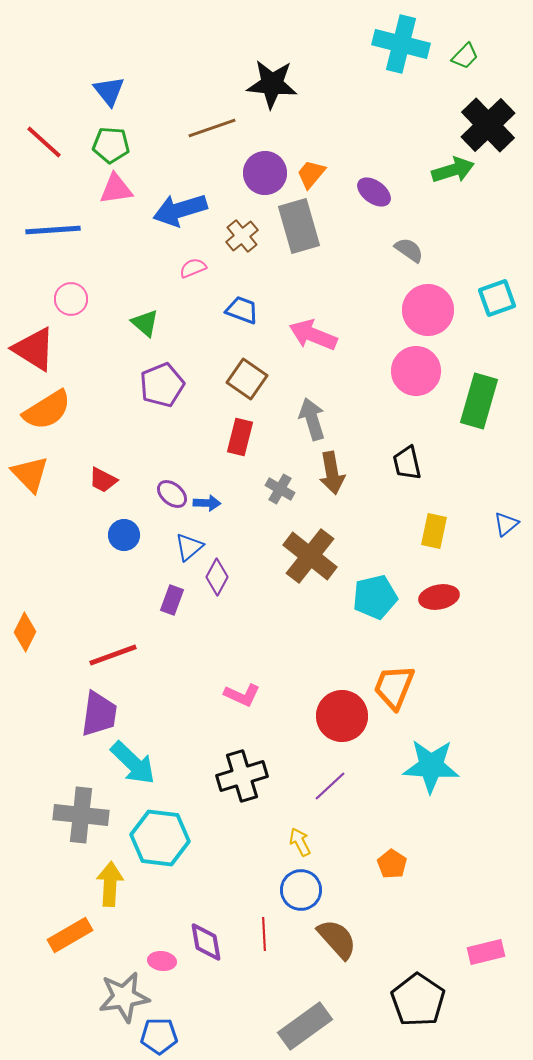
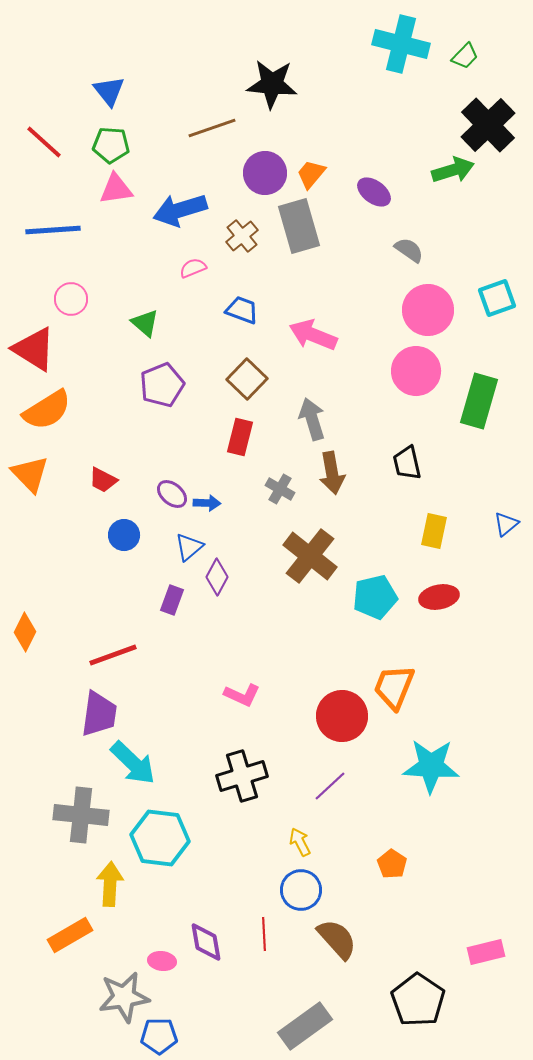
brown square at (247, 379): rotated 9 degrees clockwise
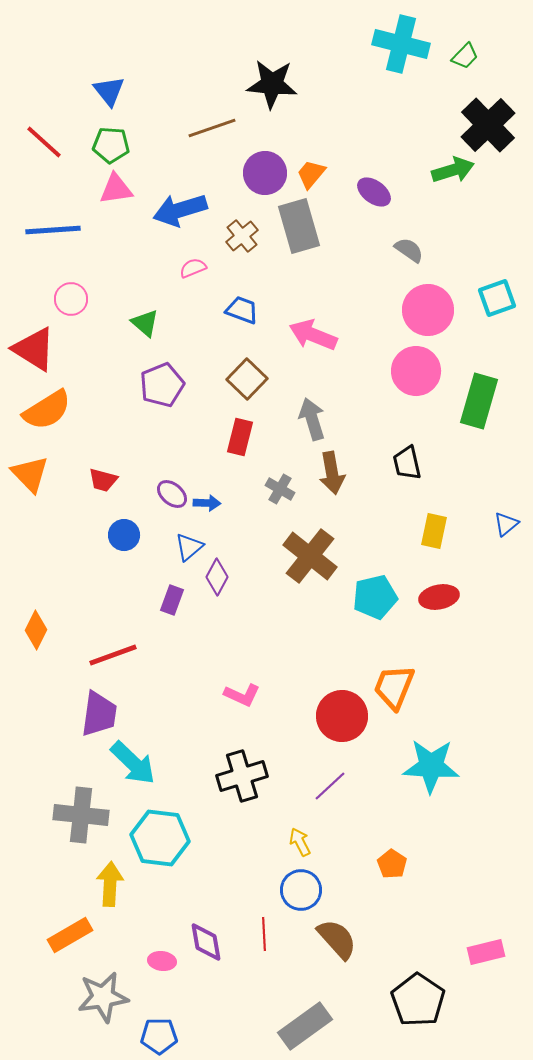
red trapezoid at (103, 480): rotated 12 degrees counterclockwise
orange diamond at (25, 632): moved 11 px right, 2 px up
gray star at (124, 997): moved 21 px left
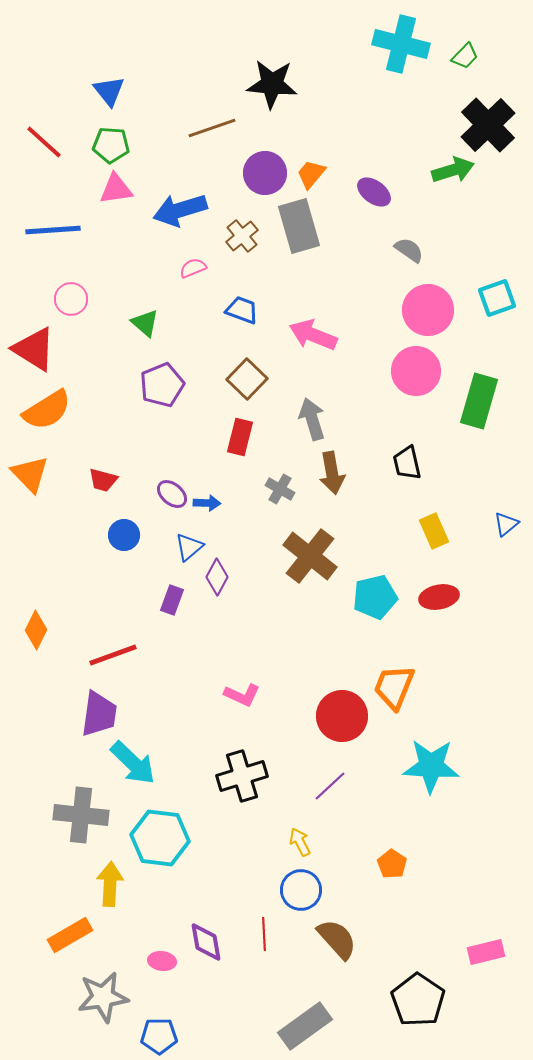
yellow rectangle at (434, 531): rotated 36 degrees counterclockwise
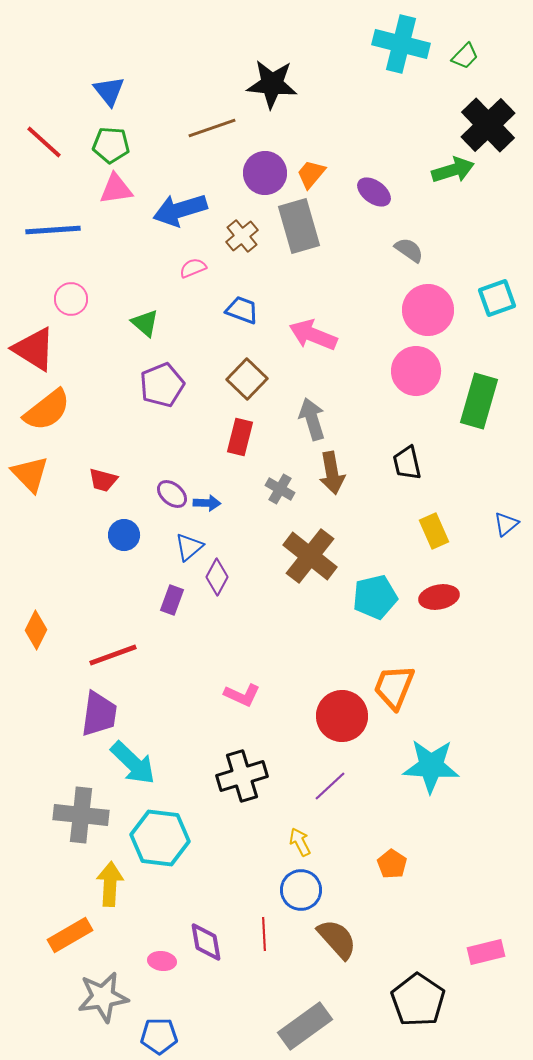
orange semicircle at (47, 410): rotated 6 degrees counterclockwise
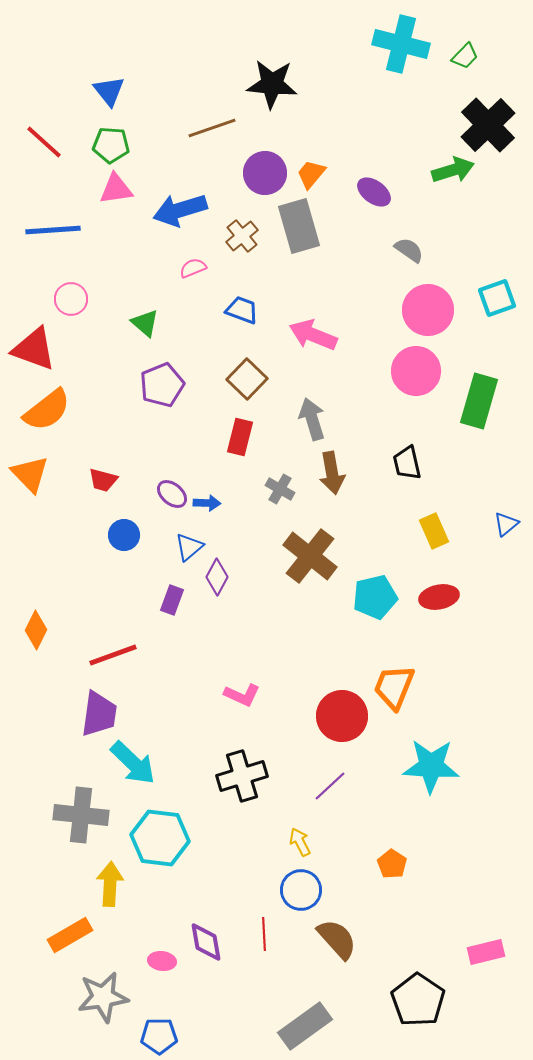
red triangle at (34, 349): rotated 12 degrees counterclockwise
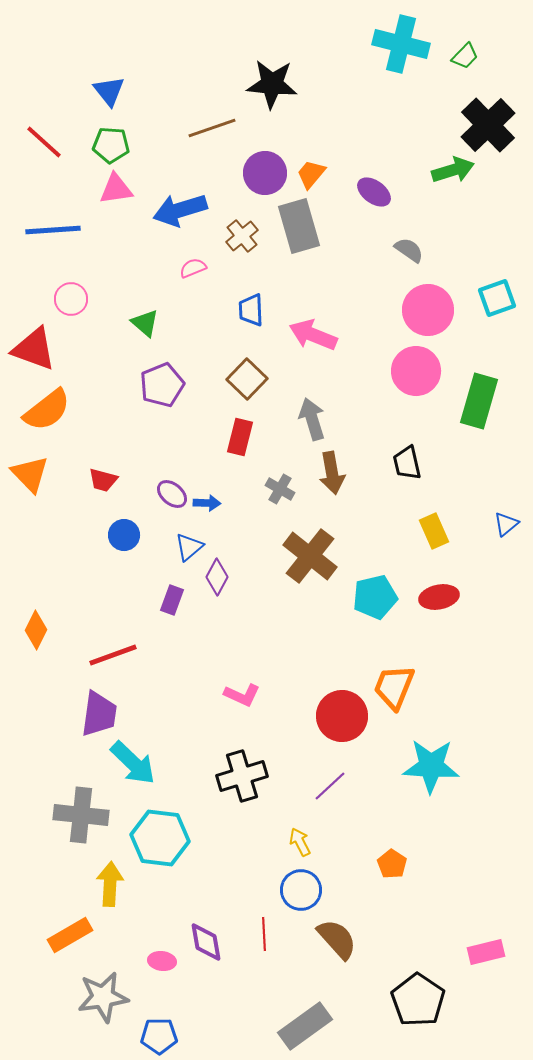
blue trapezoid at (242, 310): moved 9 px right; rotated 112 degrees counterclockwise
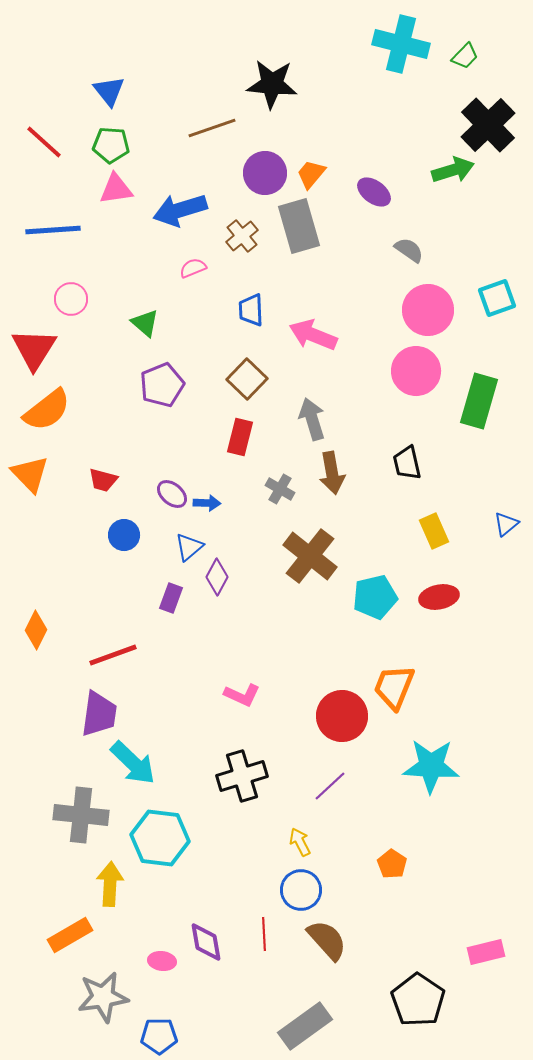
red triangle at (34, 349): rotated 42 degrees clockwise
purple rectangle at (172, 600): moved 1 px left, 2 px up
brown semicircle at (337, 939): moved 10 px left, 1 px down
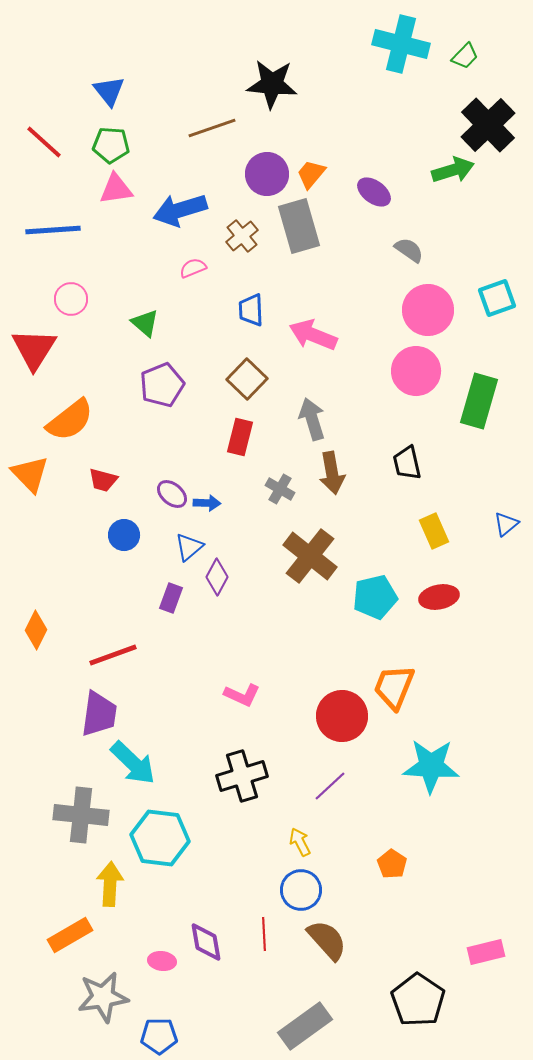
purple circle at (265, 173): moved 2 px right, 1 px down
orange semicircle at (47, 410): moved 23 px right, 10 px down
